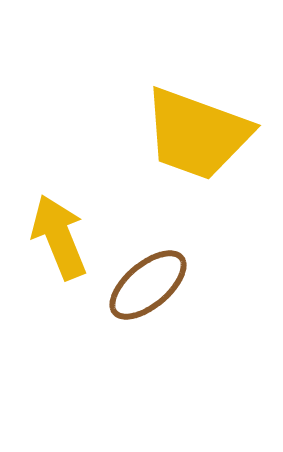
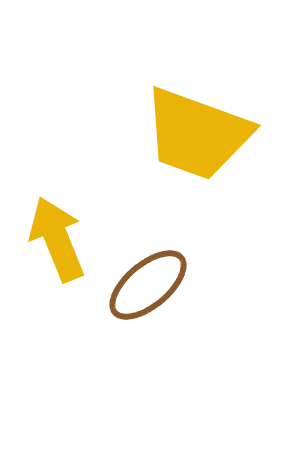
yellow arrow: moved 2 px left, 2 px down
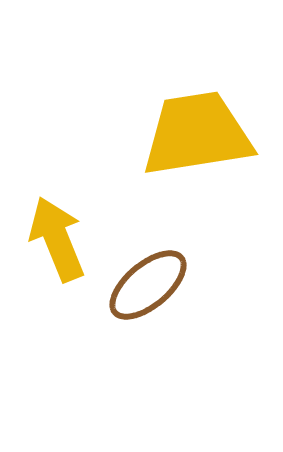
yellow trapezoid: rotated 151 degrees clockwise
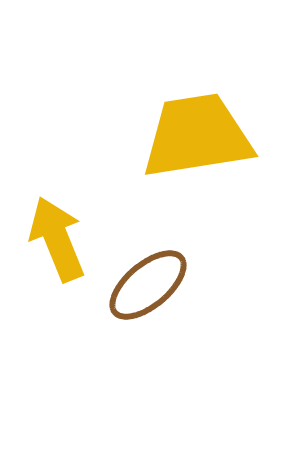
yellow trapezoid: moved 2 px down
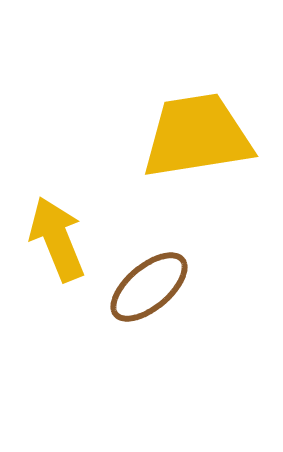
brown ellipse: moved 1 px right, 2 px down
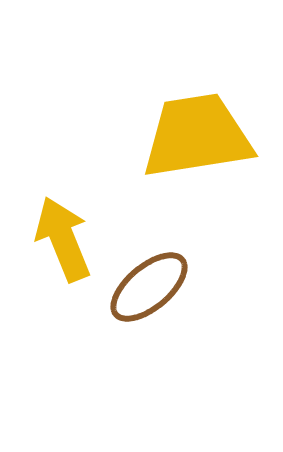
yellow arrow: moved 6 px right
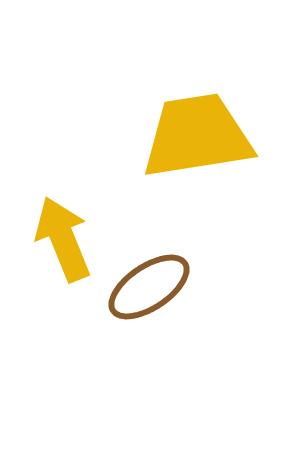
brown ellipse: rotated 6 degrees clockwise
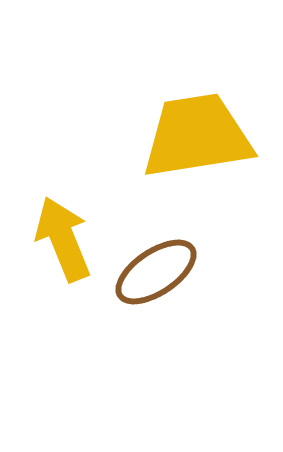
brown ellipse: moved 7 px right, 15 px up
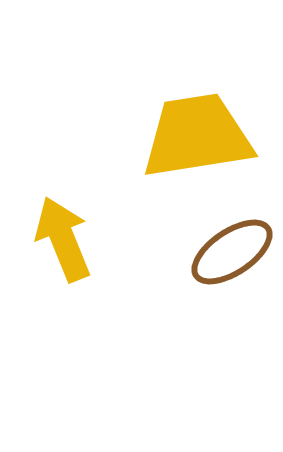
brown ellipse: moved 76 px right, 20 px up
